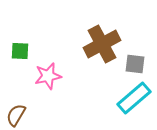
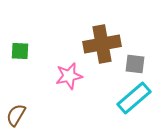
brown cross: rotated 18 degrees clockwise
pink star: moved 21 px right
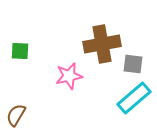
gray square: moved 2 px left
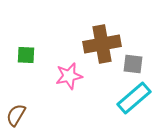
green square: moved 6 px right, 4 px down
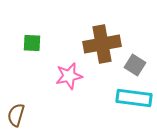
green square: moved 6 px right, 12 px up
gray square: moved 2 px right, 1 px down; rotated 25 degrees clockwise
cyan rectangle: rotated 48 degrees clockwise
brown semicircle: rotated 15 degrees counterclockwise
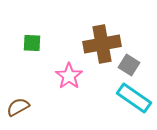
gray square: moved 6 px left
pink star: rotated 24 degrees counterclockwise
cyan rectangle: rotated 28 degrees clockwise
brown semicircle: moved 2 px right, 8 px up; rotated 45 degrees clockwise
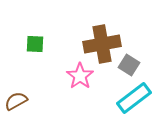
green square: moved 3 px right, 1 px down
pink star: moved 11 px right
cyan rectangle: rotated 72 degrees counterclockwise
brown semicircle: moved 2 px left, 6 px up
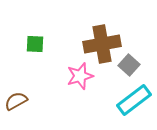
gray square: rotated 10 degrees clockwise
pink star: rotated 20 degrees clockwise
cyan rectangle: moved 2 px down
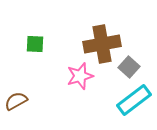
gray square: moved 2 px down
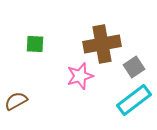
gray square: moved 5 px right; rotated 15 degrees clockwise
